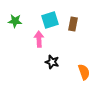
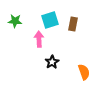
black star: rotated 24 degrees clockwise
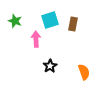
green star: rotated 16 degrees clockwise
pink arrow: moved 3 px left
black star: moved 2 px left, 4 px down
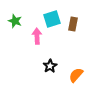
cyan square: moved 2 px right, 1 px up
pink arrow: moved 1 px right, 3 px up
orange semicircle: moved 8 px left, 3 px down; rotated 119 degrees counterclockwise
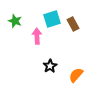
brown rectangle: rotated 40 degrees counterclockwise
